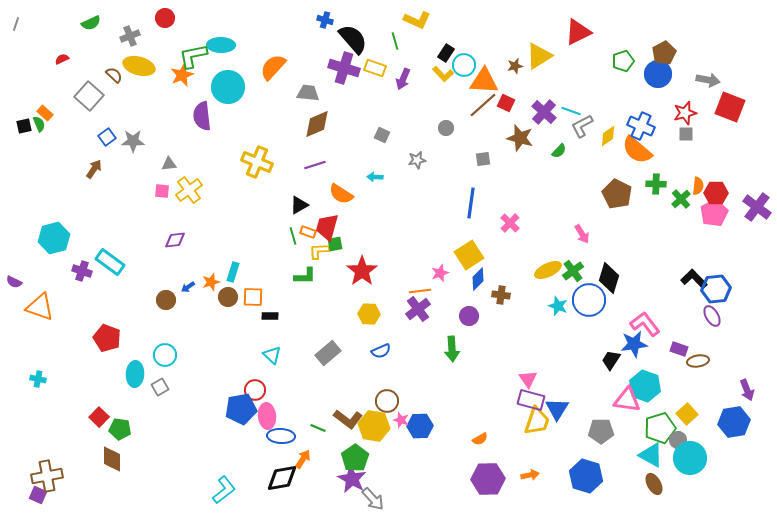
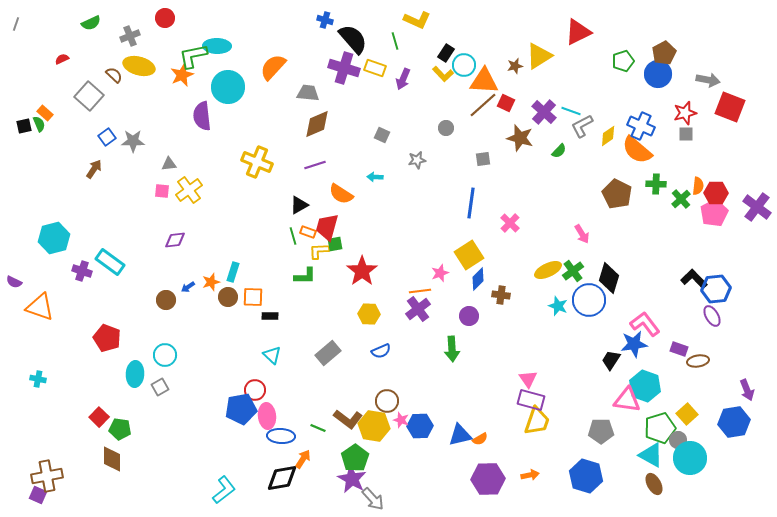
cyan ellipse at (221, 45): moved 4 px left, 1 px down
blue triangle at (557, 409): moved 97 px left, 26 px down; rotated 45 degrees clockwise
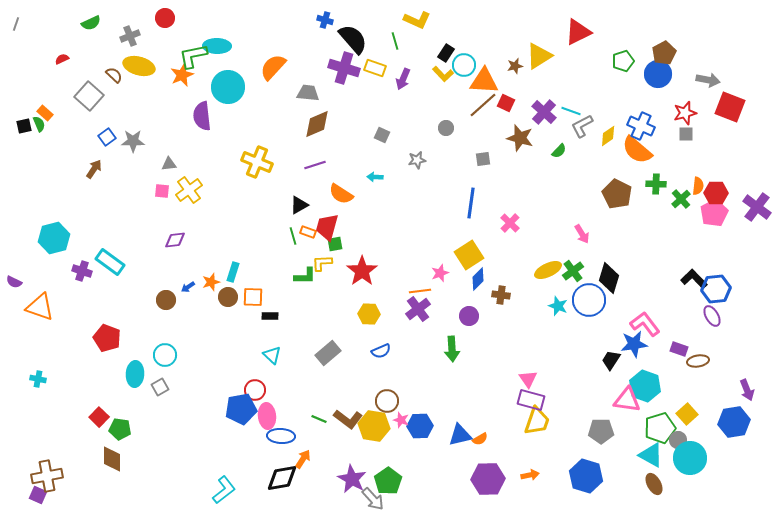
yellow L-shape at (319, 251): moved 3 px right, 12 px down
green line at (318, 428): moved 1 px right, 9 px up
green pentagon at (355, 458): moved 33 px right, 23 px down
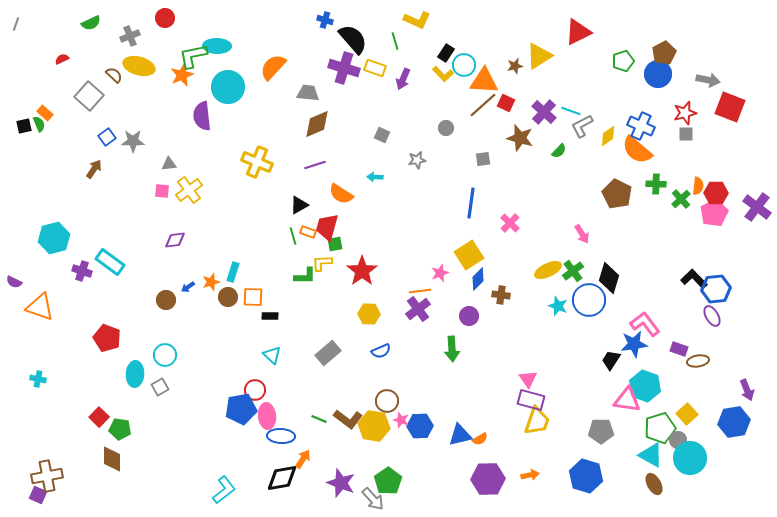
purple star at (352, 479): moved 11 px left, 4 px down; rotated 8 degrees counterclockwise
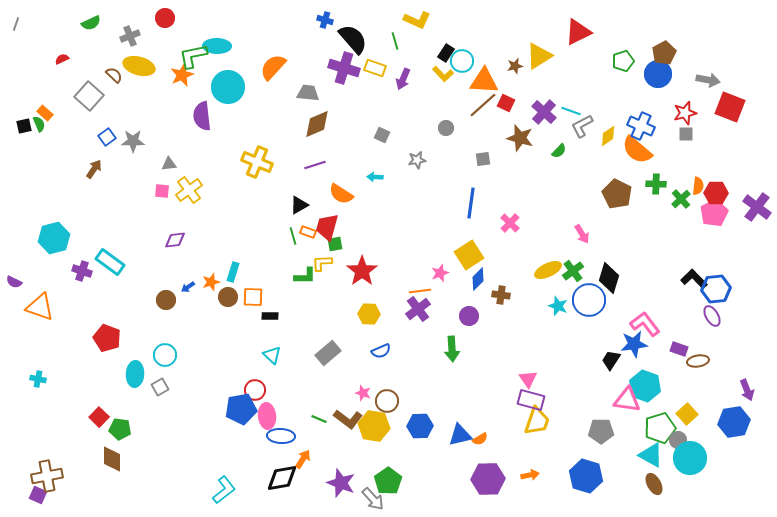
cyan circle at (464, 65): moved 2 px left, 4 px up
pink star at (401, 420): moved 38 px left, 27 px up
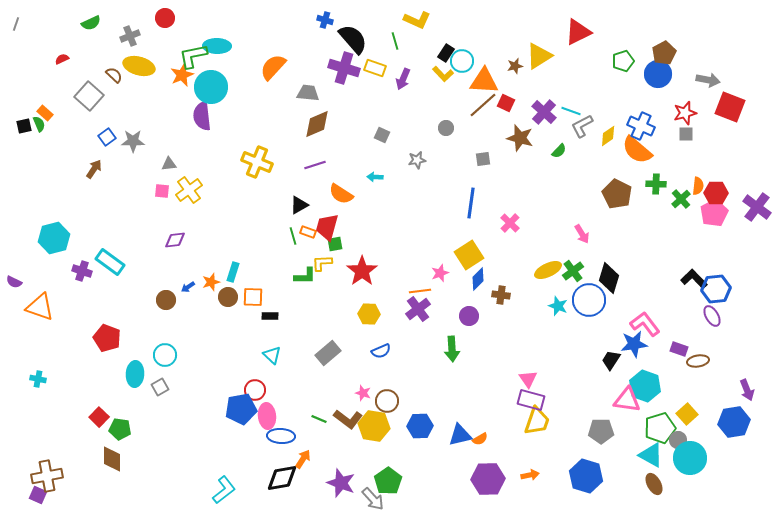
cyan circle at (228, 87): moved 17 px left
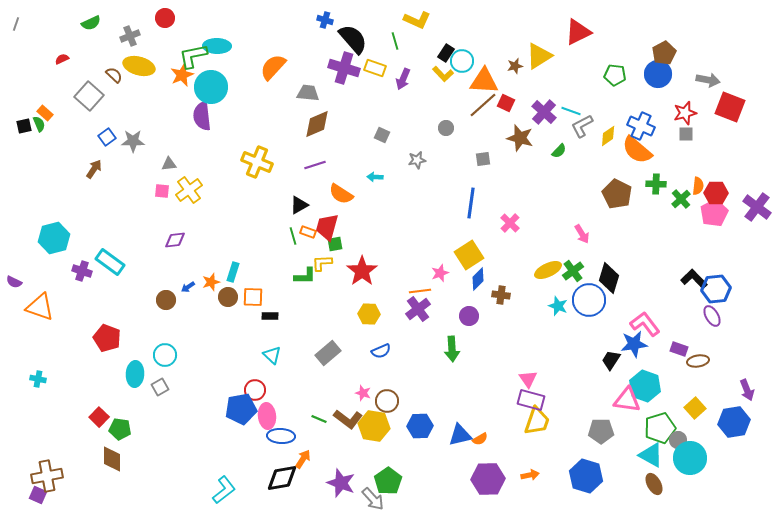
green pentagon at (623, 61): moved 8 px left, 14 px down; rotated 25 degrees clockwise
yellow square at (687, 414): moved 8 px right, 6 px up
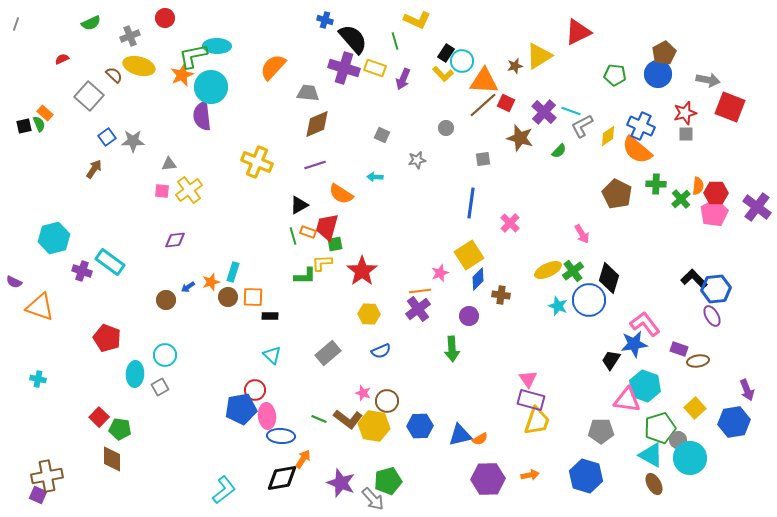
green pentagon at (388, 481): rotated 20 degrees clockwise
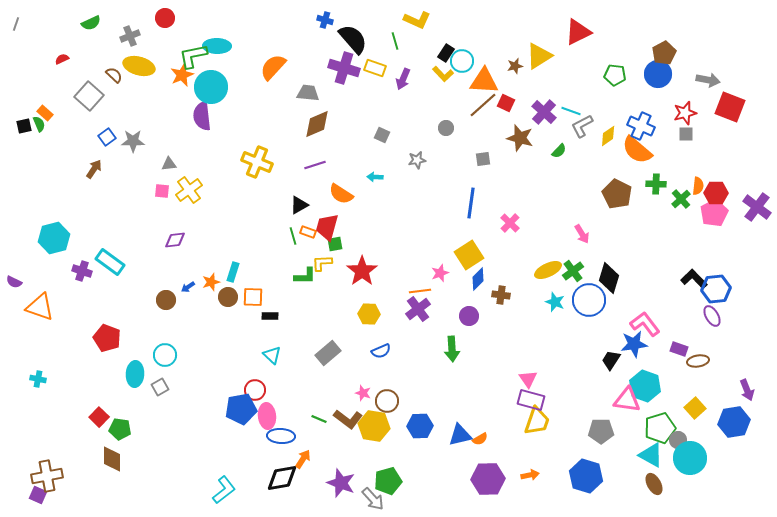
cyan star at (558, 306): moved 3 px left, 4 px up
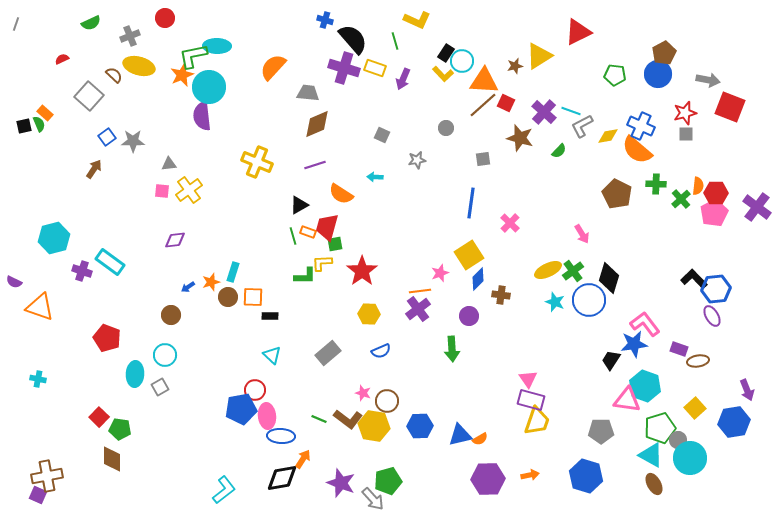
cyan circle at (211, 87): moved 2 px left
yellow diamond at (608, 136): rotated 25 degrees clockwise
brown circle at (166, 300): moved 5 px right, 15 px down
